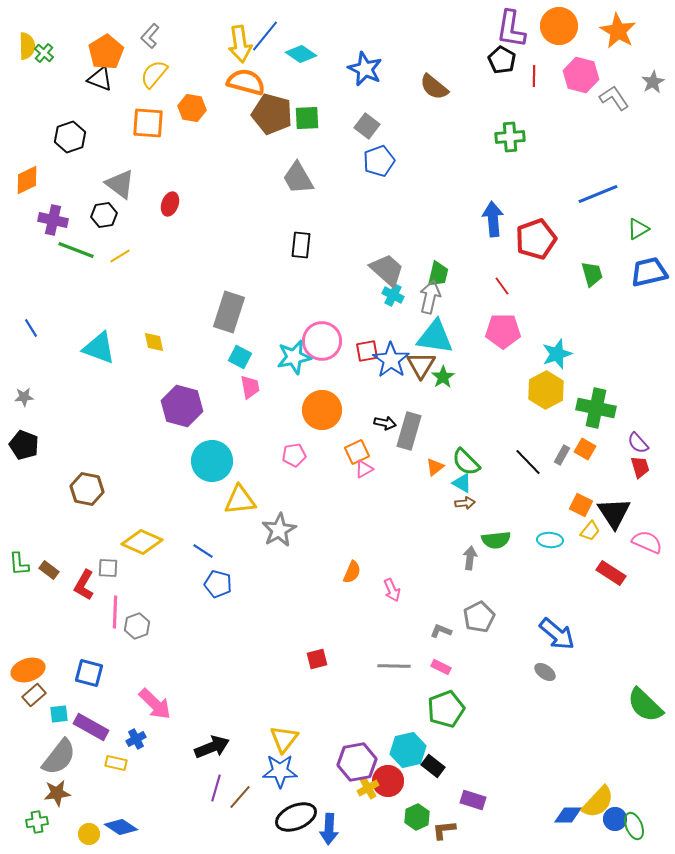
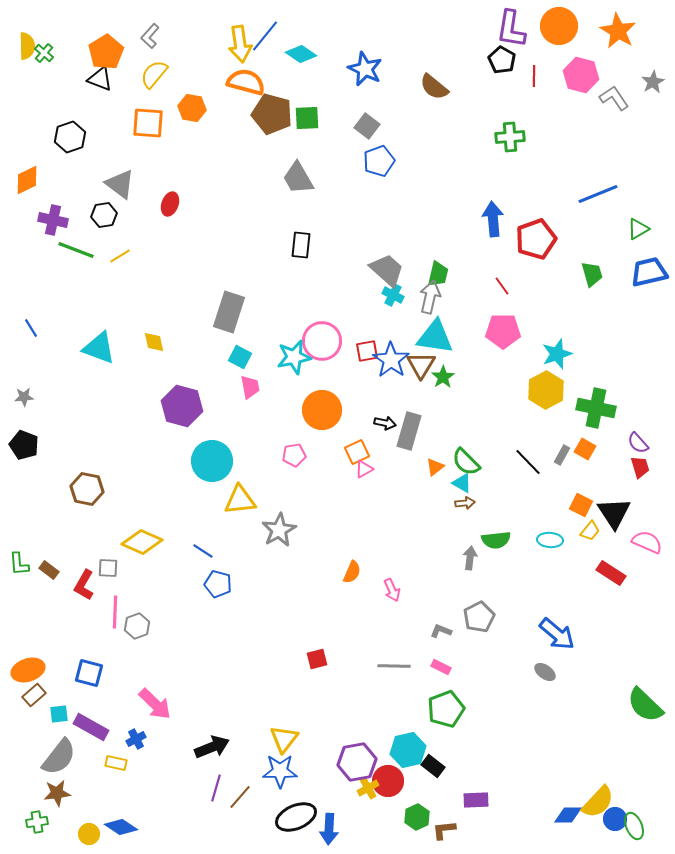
purple rectangle at (473, 800): moved 3 px right; rotated 20 degrees counterclockwise
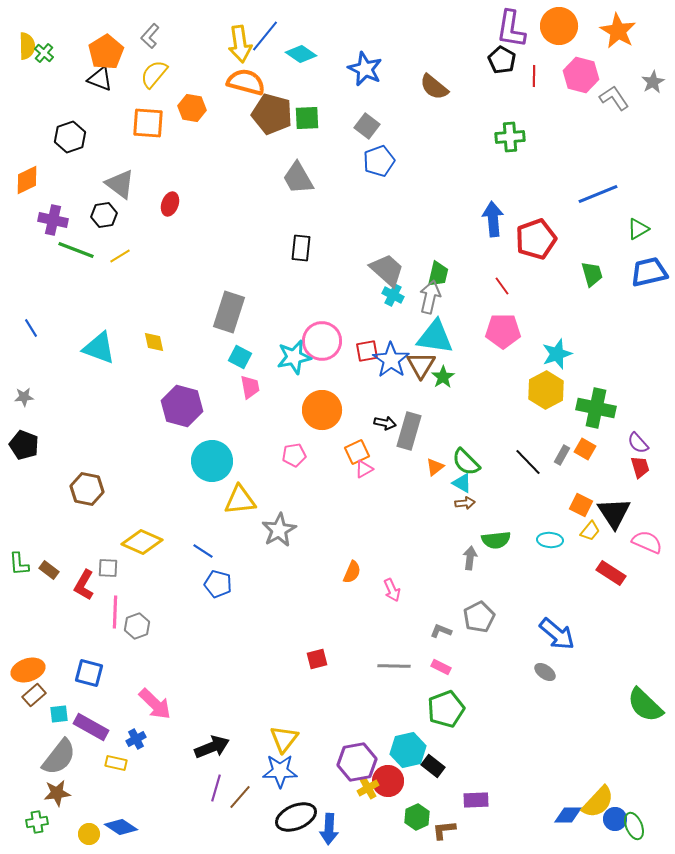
black rectangle at (301, 245): moved 3 px down
